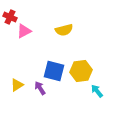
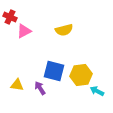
yellow hexagon: moved 4 px down
yellow triangle: rotated 40 degrees clockwise
cyan arrow: rotated 24 degrees counterclockwise
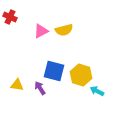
pink triangle: moved 17 px right
yellow hexagon: rotated 25 degrees clockwise
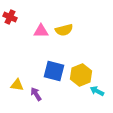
pink triangle: rotated 28 degrees clockwise
yellow hexagon: rotated 20 degrees clockwise
purple arrow: moved 4 px left, 6 px down
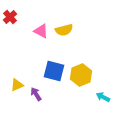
red cross: rotated 24 degrees clockwise
pink triangle: rotated 28 degrees clockwise
yellow triangle: rotated 32 degrees counterclockwise
cyan arrow: moved 6 px right, 6 px down
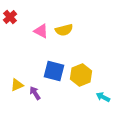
purple arrow: moved 1 px left, 1 px up
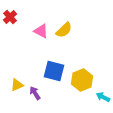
yellow semicircle: rotated 30 degrees counterclockwise
yellow hexagon: moved 1 px right, 5 px down
